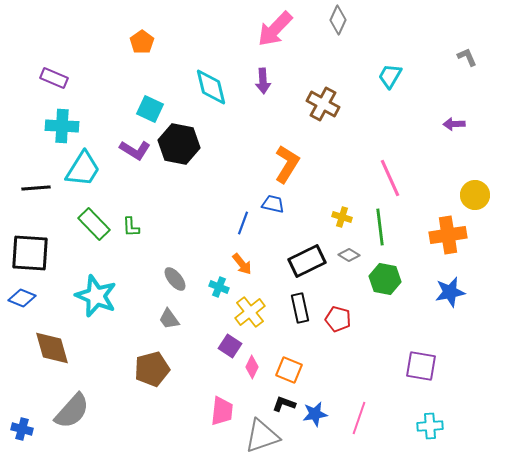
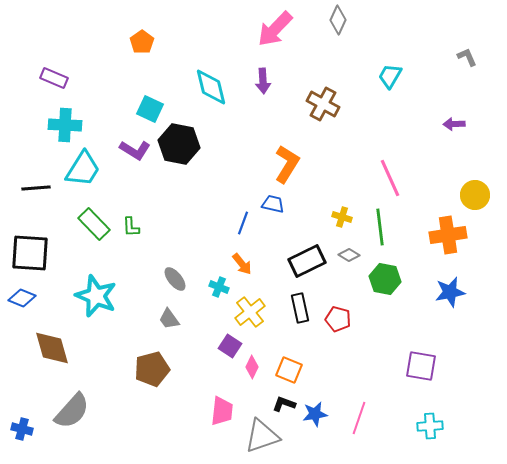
cyan cross at (62, 126): moved 3 px right, 1 px up
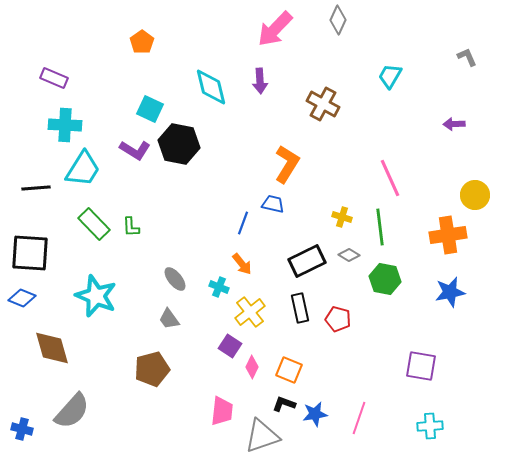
purple arrow at (263, 81): moved 3 px left
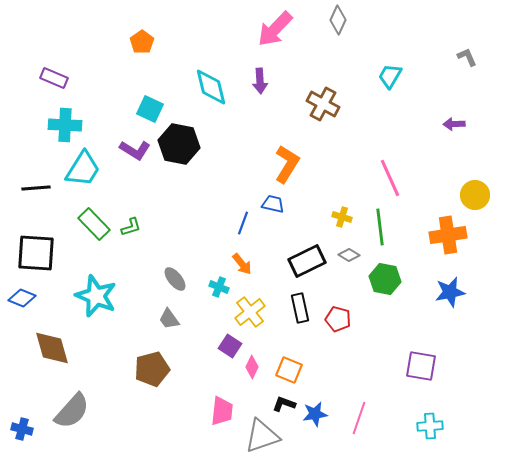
green L-shape at (131, 227): rotated 105 degrees counterclockwise
black square at (30, 253): moved 6 px right
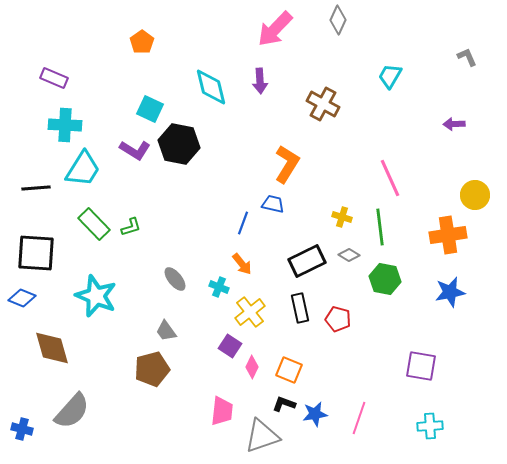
gray trapezoid at (169, 319): moved 3 px left, 12 px down
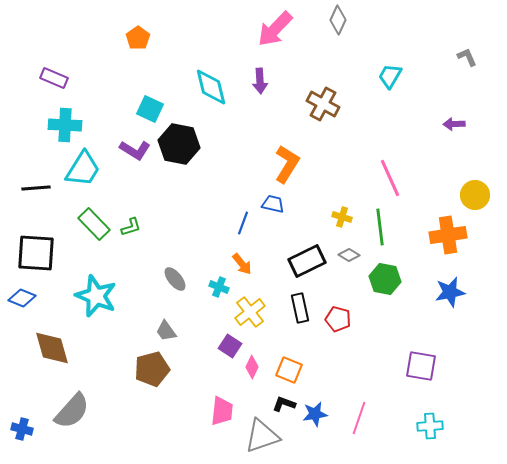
orange pentagon at (142, 42): moved 4 px left, 4 px up
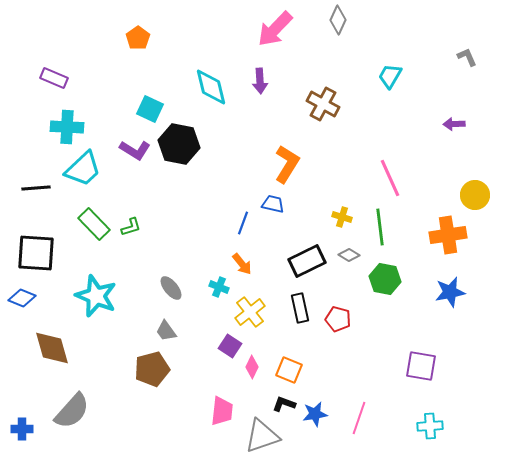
cyan cross at (65, 125): moved 2 px right, 2 px down
cyan trapezoid at (83, 169): rotated 15 degrees clockwise
gray ellipse at (175, 279): moved 4 px left, 9 px down
blue cross at (22, 429): rotated 15 degrees counterclockwise
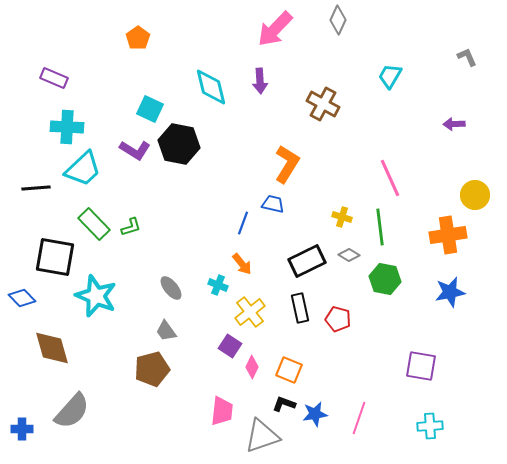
black square at (36, 253): moved 19 px right, 4 px down; rotated 6 degrees clockwise
cyan cross at (219, 287): moved 1 px left, 2 px up
blue diamond at (22, 298): rotated 24 degrees clockwise
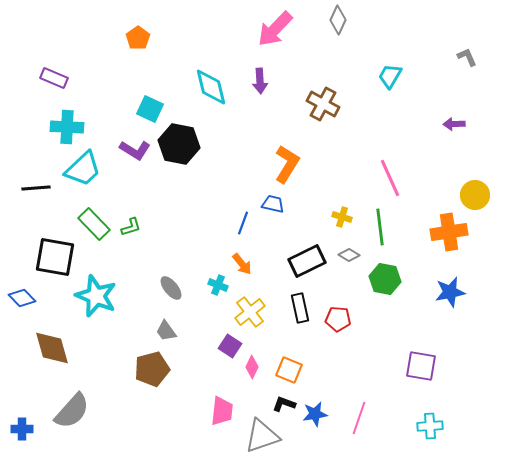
orange cross at (448, 235): moved 1 px right, 3 px up
red pentagon at (338, 319): rotated 10 degrees counterclockwise
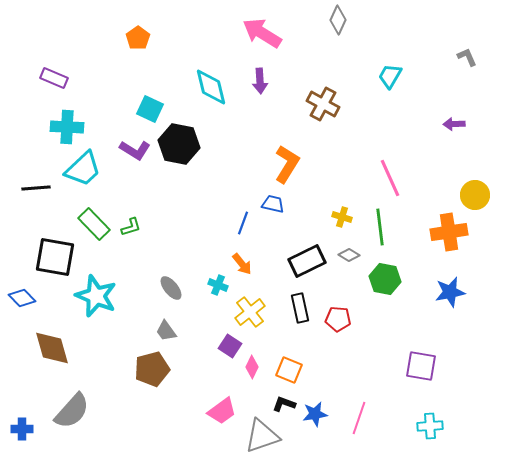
pink arrow at (275, 29): moved 13 px left, 4 px down; rotated 78 degrees clockwise
pink trapezoid at (222, 411): rotated 48 degrees clockwise
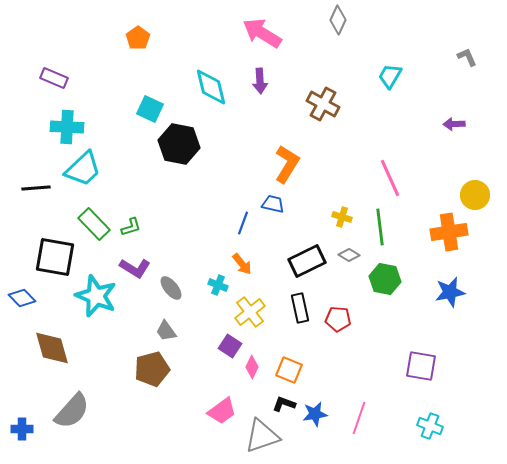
purple L-shape at (135, 150): moved 118 px down
cyan cross at (430, 426): rotated 25 degrees clockwise
